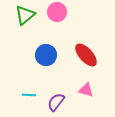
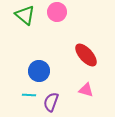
green triangle: rotated 40 degrees counterclockwise
blue circle: moved 7 px left, 16 px down
purple semicircle: moved 5 px left; rotated 18 degrees counterclockwise
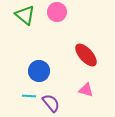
cyan line: moved 1 px down
purple semicircle: moved 1 px down; rotated 120 degrees clockwise
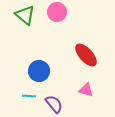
purple semicircle: moved 3 px right, 1 px down
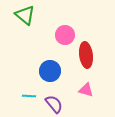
pink circle: moved 8 px right, 23 px down
red ellipse: rotated 35 degrees clockwise
blue circle: moved 11 px right
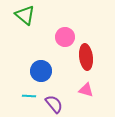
pink circle: moved 2 px down
red ellipse: moved 2 px down
blue circle: moved 9 px left
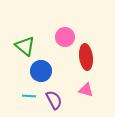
green triangle: moved 31 px down
purple semicircle: moved 4 px up; rotated 12 degrees clockwise
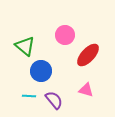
pink circle: moved 2 px up
red ellipse: moved 2 px right, 2 px up; rotated 50 degrees clockwise
purple semicircle: rotated 12 degrees counterclockwise
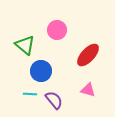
pink circle: moved 8 px left, 5 px up
green triangle: moved 1 px up
pink triangle: moved 2 px right
cyan line: moved 1 px right, 2 px up
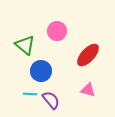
pink circle: moved 1 px down
purple semicircle: moved 3 px left
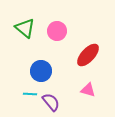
green triangle: moved 17 px up
purple semicircle: moved 2 px down
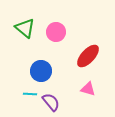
pink circle: moved 1 px left, 1 px down
red ellipse: moved 1 px down
pink triangle: moved 1 px up
